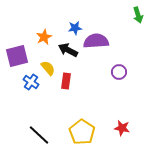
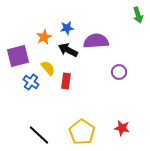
blue star: moved 8 px left
purple square: moved 1 px right
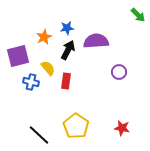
green arrow: rotated 28 degrees counterclockwise
black arrow: rotated 90 degrees clockwise
blue cross: rotated 21 degrees counterclockwise
yellow pentagon: moved 6 px left, 6 px up
